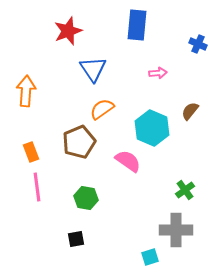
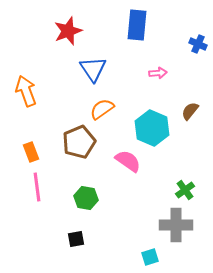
orange arrow: rotated 24 degrees counterclockwise
gray cross: moved 5 px up
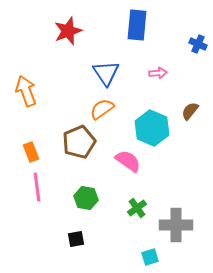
blue triangle: moved 13 px right, 4 px down
green cross: moved 48 px left, 18 px down
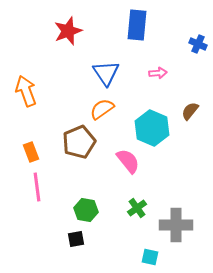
pink semicircle: rotated 16 degrees clockwise
green hexagon: moved 12 px down
cyan square: rotated 30 degrees clockwise
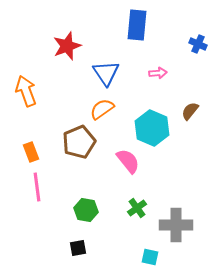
red star: moved 1 px left, 15 px down
black square: moved 2 px right, 9 px down
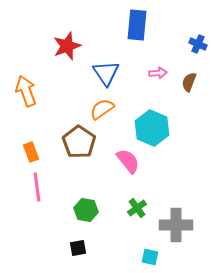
brown semicircle: moved 1 px left, 29 px up; rotated 18 degrees counterclockwise
brown pentagon: rotated 16 degrees counterclockwise
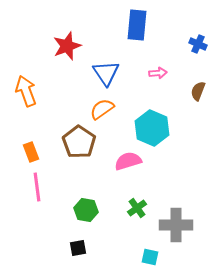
brown semicircle: moved 9 px right, 9 px down
pink semicircle: rotated 68 degrees counterclockwise
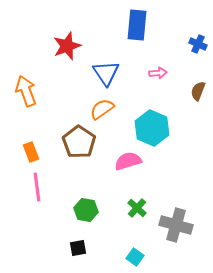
green cross: rotated 12 degrees counterclockwise
gray cross: rotated 16 degrees clockwise
cyan square: moved 15 px left; rotated 24 degrees clockwise
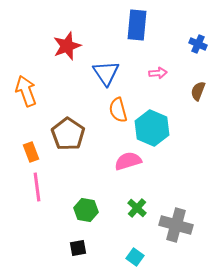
orange semicircle: moved 16 px right, 1 px down; rotated 70 degrees counterclockwise
brown pentagon: moved 11 px left, 8 px up
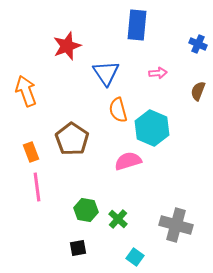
brown pentagon: moved 4 px right, 5 px down
green cross: moved 19 px left, 11 px down
